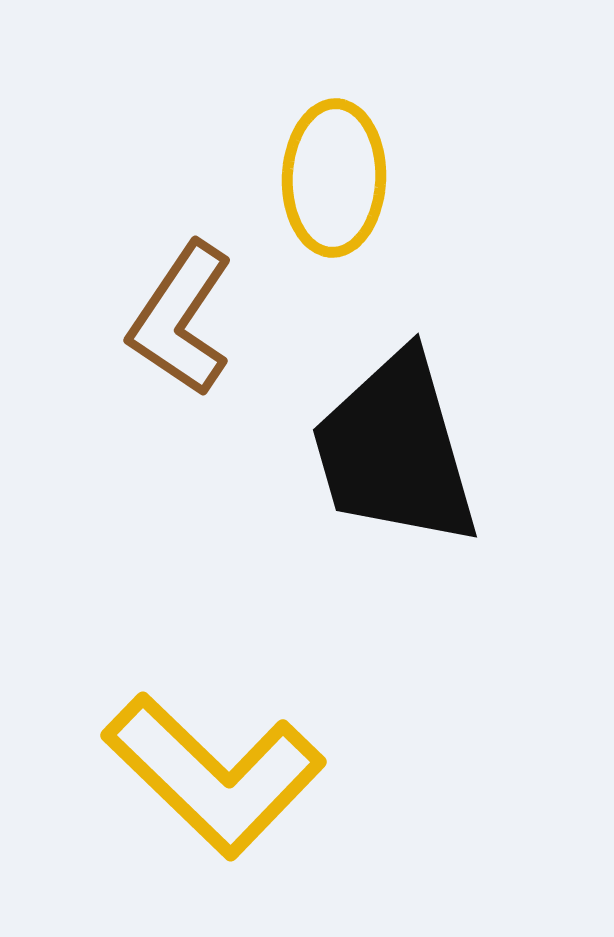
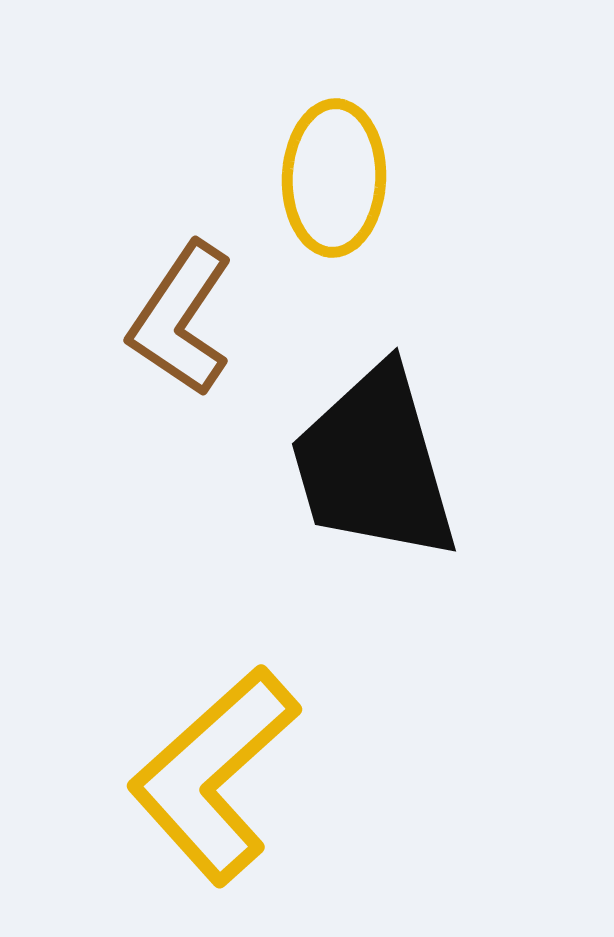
black trapezoid: moved 21 px left, 14 px down
yellow L-shape: rotated 94 degrees clockwise
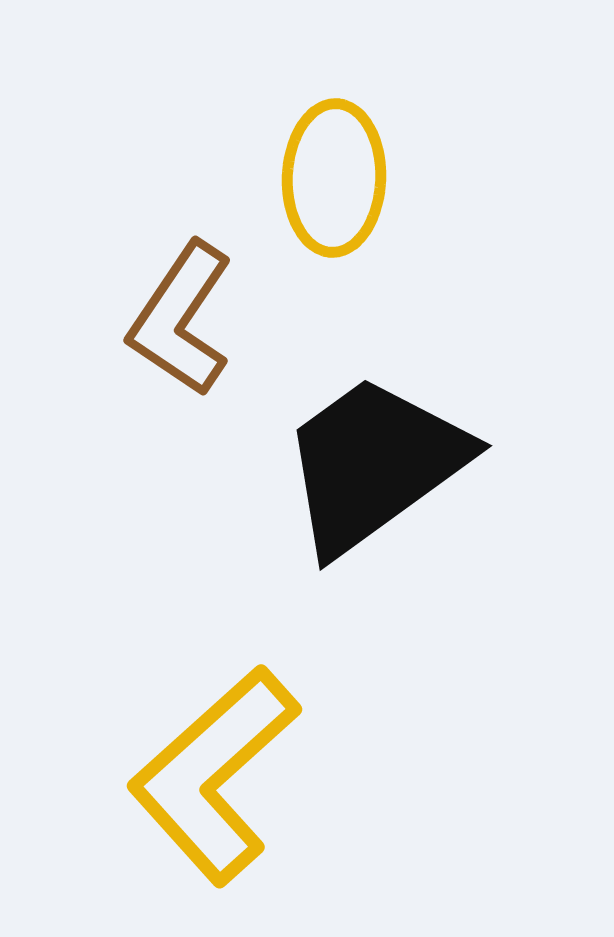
black trapezoid: rotated 70 degrees clockwise
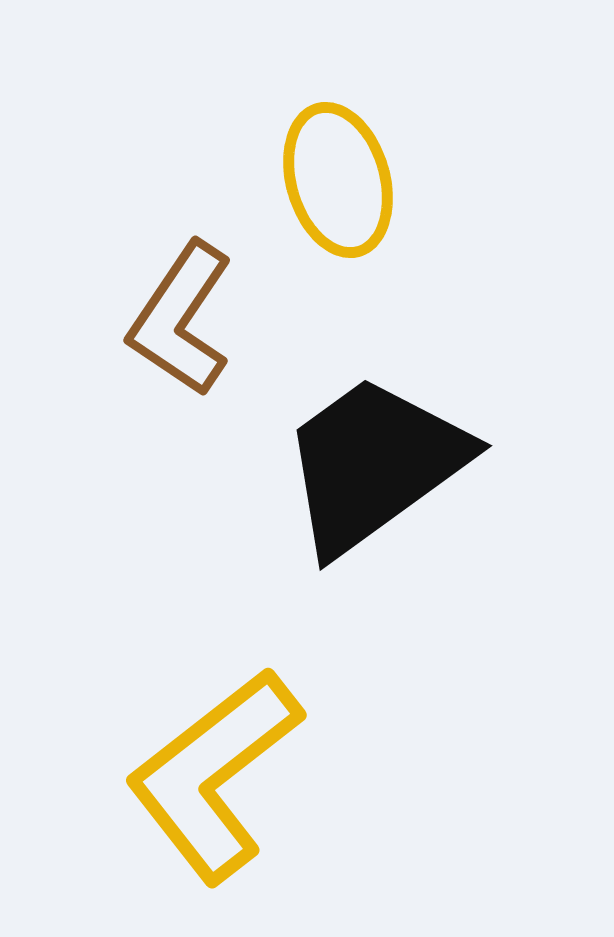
yellow ellipse: moved 4 px right, 2 px down; rotated 18 degrees counterclockwise
yellow L-shape: rotated 4 degrees clockwise
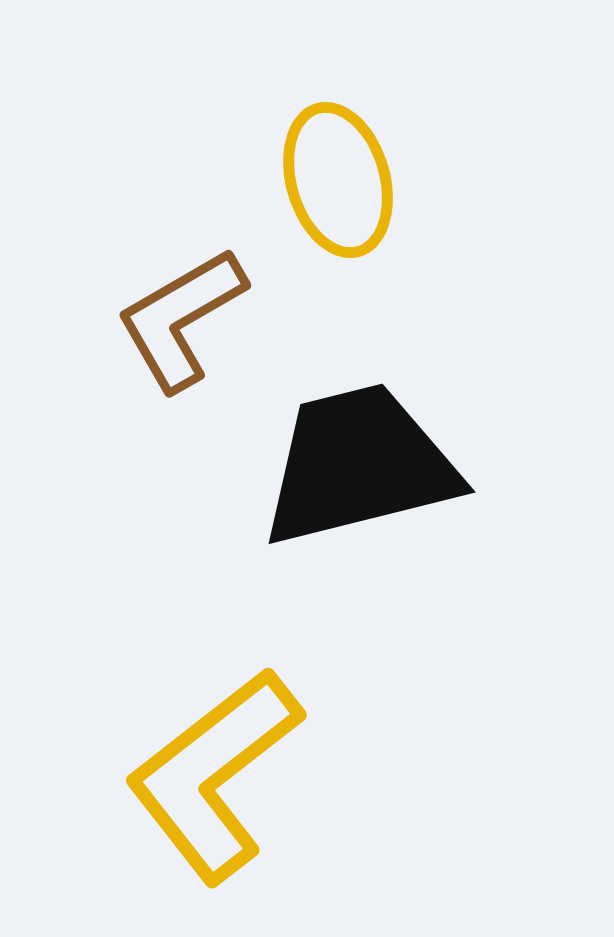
brown L-shape: rotated 26 degrees clockwise
black trapezoid: moved 15 px left, 1 px down; rotated 22 degrees clockwise
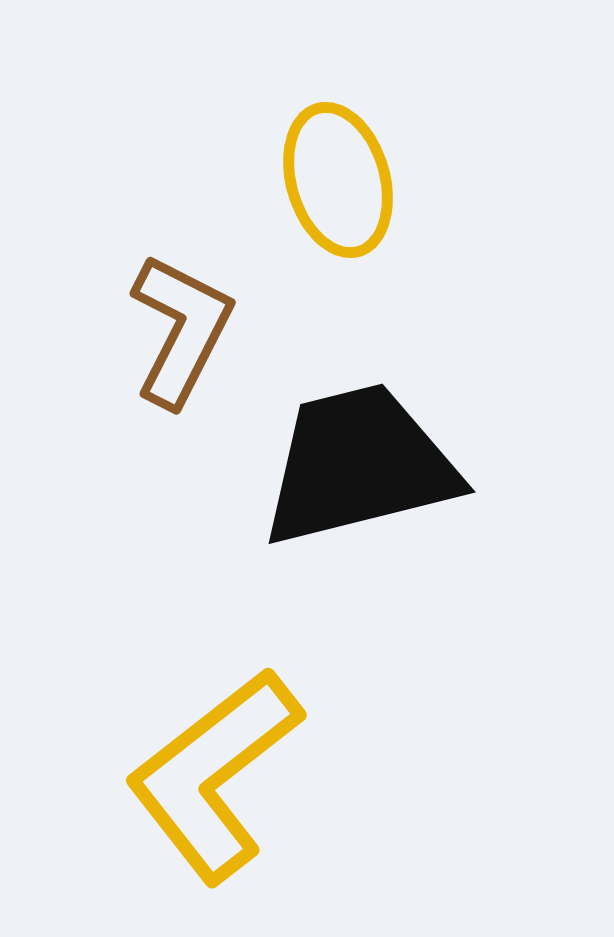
brown L-shape: moved 11 px down; rotated 147 degrees clockwise
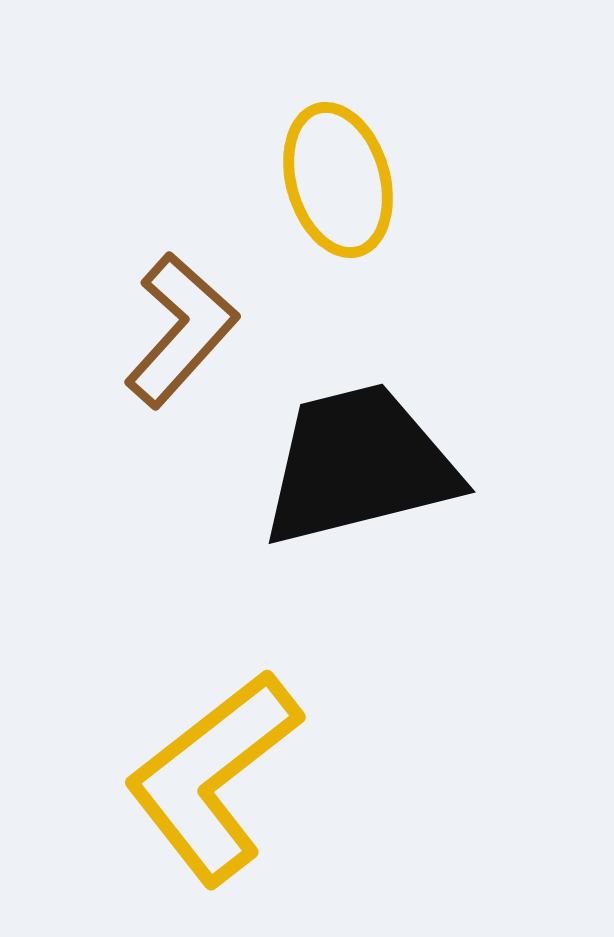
brown L-shape: rotated 15 degrees clockwise
yellow L-shape: moved 1 px left, 2 px down
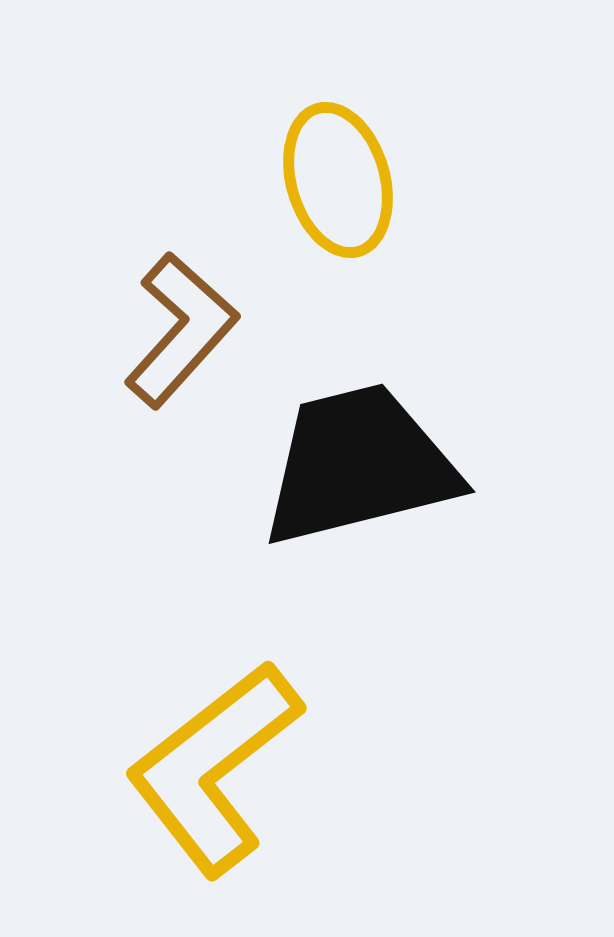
yellow L-shape: moved 1 px right, 9 px up
